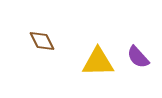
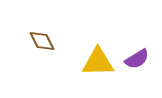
purple semicircle: moved 1 px left, 2 px down; rotated 80 degrees counterclockwise
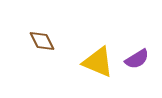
yellow triangle: rotated 24 degrees clockwise
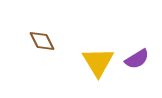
yellow triangle: rotated 36 degrees clockwise
